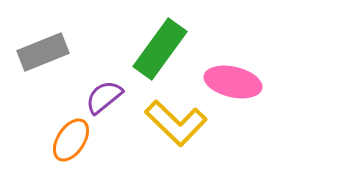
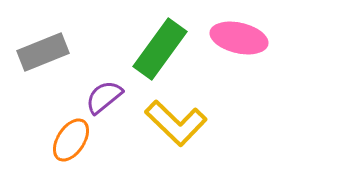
pink ellipse: moved 6 px right, 44 px up
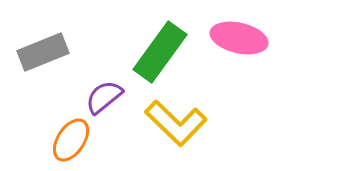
green rectangle: moved 3 px down
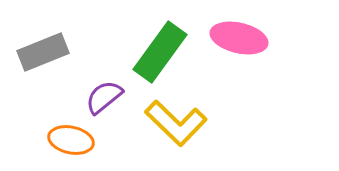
orange ellipse: rotated 69 degrees clockwise
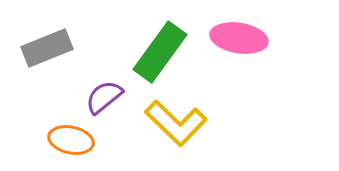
pink ellipse: rotated 4 degrees counterclockwise
gray rectangle: moved 4 px right, 4 px up
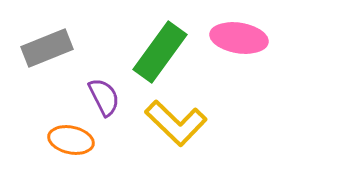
purple semicircle: rotated 102 degrees clockwise
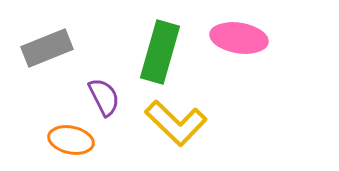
green rectangle: rotated 20 degrees counterclockwise
